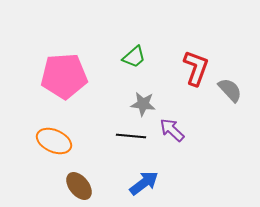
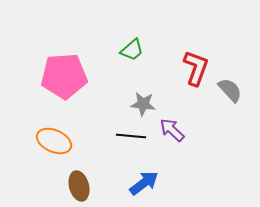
green trapezoid: moved 2 px left, 7 px up
brown ellipse: rotated 24 degrees clockwise
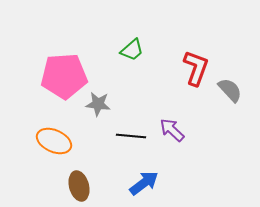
gray star: moved 45 px left
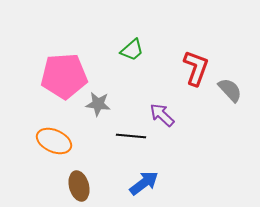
purple arrow: moved 10 px left, 15 px up
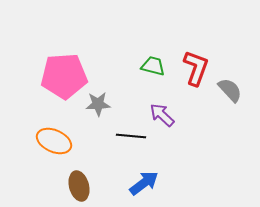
green trapezoid: moved 21 px right, 16 px down; rotated 125 degrees counterclockwise
gray star: rotated 10 degrees counterclockwise
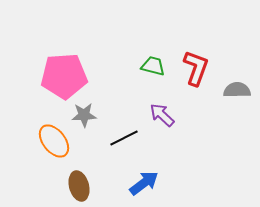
gray semicircle: moved 7 px right; rotated 48 degrees counterclockwise
gray star: moved 14 px left, 11 px down
black line: moved 7 px left, 2 px down; rotated 32 degrees counterclockwise
orange ellipse: rotated 28 degrees clockwise
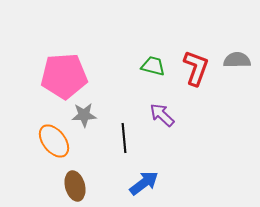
gray semicircle: moved 30 px up
black line: rotated 68 degrees counterclockwise
brown ellipse: moved 4 px left
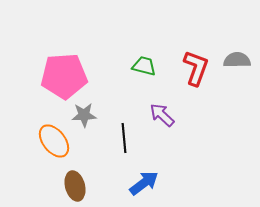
green trapezoid: moved 9 px left
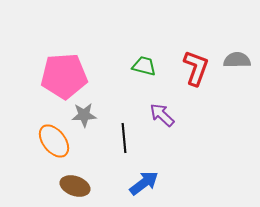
brown ellipse: rotated 56 degrees counterclockwise
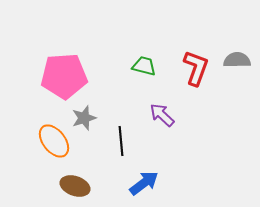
gray star: moved 3 px down; rotated 15 degrees counterclockwise
black line: moved 3 px left, 3 px down
